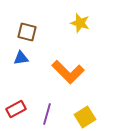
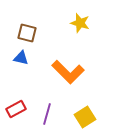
brown square: moved 1 px down
blue triangle: rotated 21 degrees clockwise
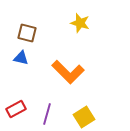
yellow square: moved 1 px left
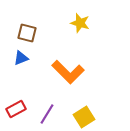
blue triangle: rotated 35 degrees counterclockwise
purple line: rotated 15 degrees clockwise
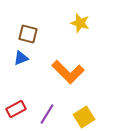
brown square: moved 1 px right, 1 px down
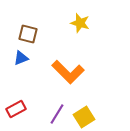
purple line: moved 10 px right
